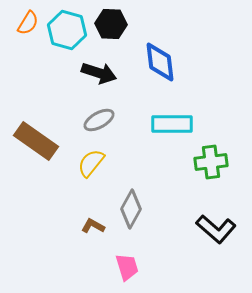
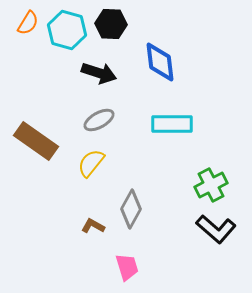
green cross: moved 23 px down; rotated 20 degrees counterclockwise
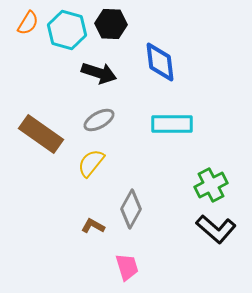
brown rectangle: moved 5 px right, 7 px up
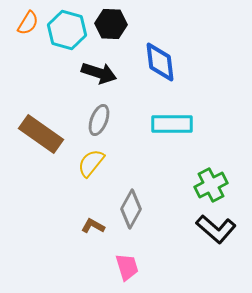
gray ellipse: rotated 40 degrees counterclockwise
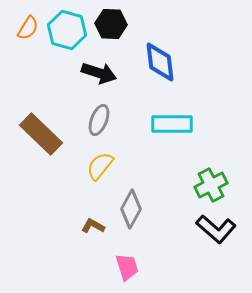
orange semicircle: moved 5 px down
brown rectangle: rotated 9 degrees clockwise
yellow semicircle: moved 9 px right, 3 px down
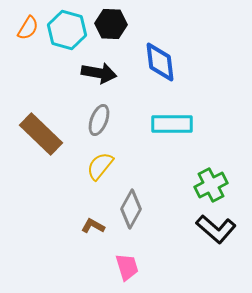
black arrow: rotated 8 degrees counterclockwise
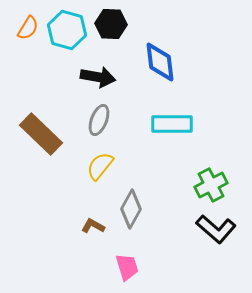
black arrow: moved 1 px left, 4 px down
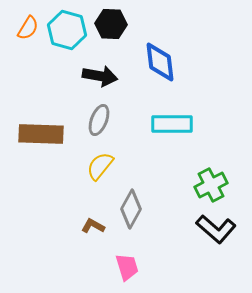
black arrow: moved 2 px right, 1 px up
brown rectangle: rotated 42 degrees counterclockwise
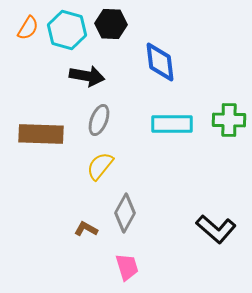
black arrow: moved 13 px left
green cross: moved 18 px right, 65 px up; rotated 28 degrees clockwise
gray diamond: moved 6 px left, 4 px down
brown L-shape: moved 7 px left, 3 px down
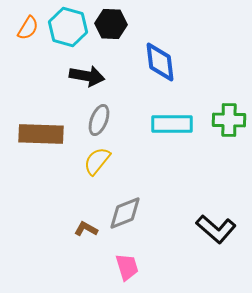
cyan hexagon: moved 1 px right, 3 px up
yellow semicircle: moved 3 px left, 5 px up
gray diamond: rotated 39 degrees clockwise
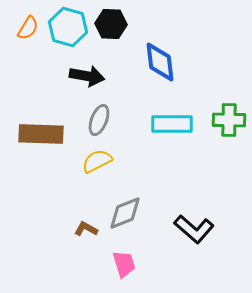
yellow semicircle: rotated 24 degrees clockwise
black L-shape: moved 22 px left
pink trapezoid: moved 3 px left, 3 px up
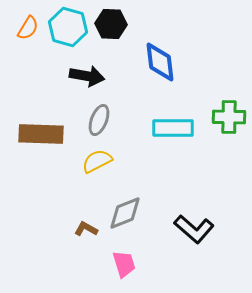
green cross: moved 3 px up
cyan rectangle: moved 1 px right, 4 px down
